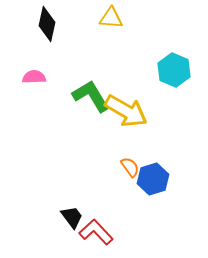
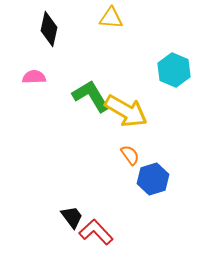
black diamond: moved 2 px right, 5 px down
orange semicircle: moved 12 px up
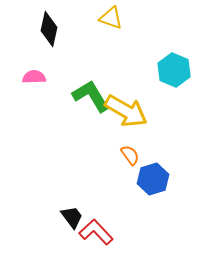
yellow triangle: rotated 15 degrees clockwise
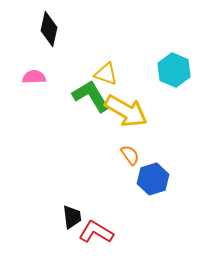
yellow triangle: moved 5 px left, 56 px down
black trapezoid: rotated 30 degrees clockwise
red L-shape: rotated 16 degrees counterclockwise
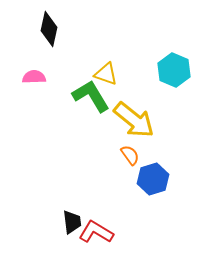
yellow arrow: moved 8 px right, 9 px down; rotated 9 degrees clockwise
black trapezoid: moved 5 px down
